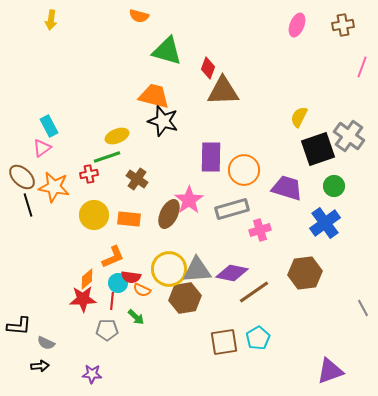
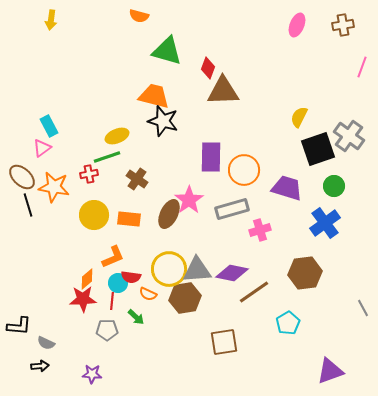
orange semicircle at (142, 290): moved 6 px right, 4 px down
cyan pentagon at (258, 338): moved 30 px right, 15 px up
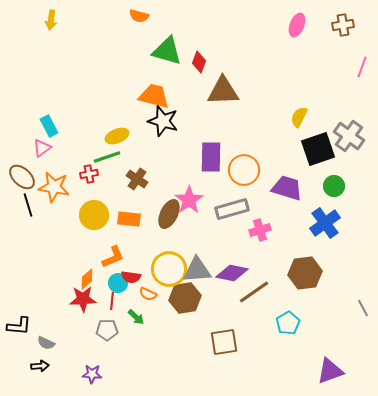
red diamond at (208, 68): moved 9 px left, 6 px up
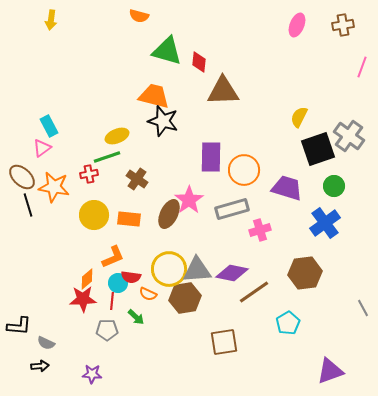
red diamond at (199, 62): rotated 15 degrees counterclockwise
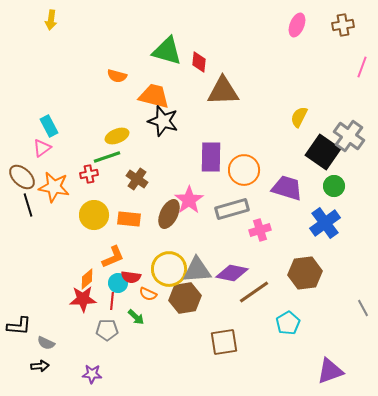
orange semicircle at (139, 16): moved 22 px left, 60 px down
black square at (318, 149): moved 5 px right, 3 px down; rotated 36 degrees counterclockwise
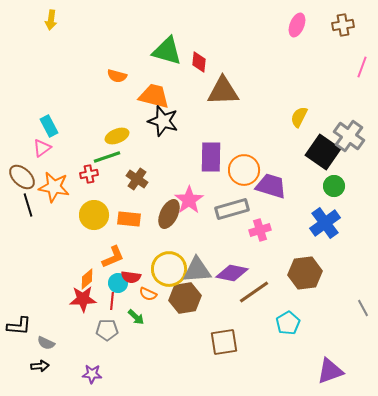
purple trapezoid at (287, 188): moved 16 px left, 2 px up
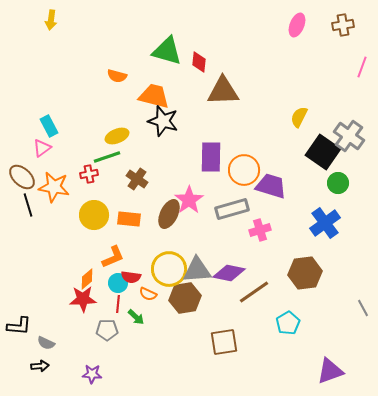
green circle at (334, 186): moved 4 px right, 3 px up
purple diamond at (232, 273): moved 3 px left
red line at (112, 301): moved 6 px right, 3 px down
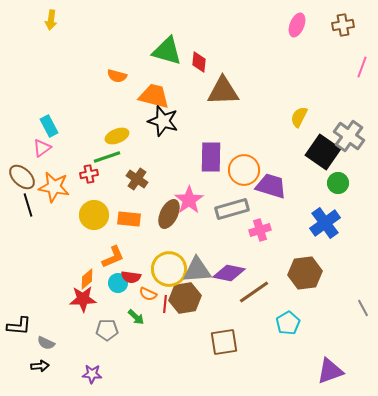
red line at (118, 304): moved 47 px right
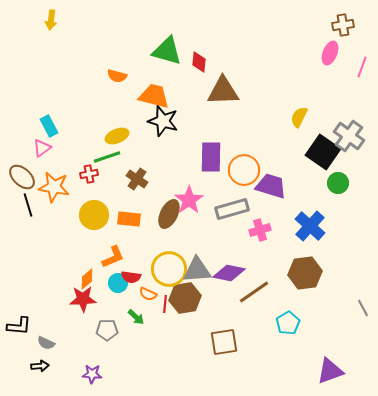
pink ellipse at (297, 25): moved 33 px right, 28 px down
blue cross at (325, 223): moved 15 px left, 3 px down; rotated 12 degrees counterclockwise
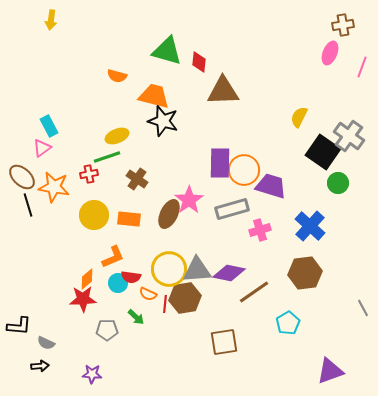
purple rectangle at (211, 157): moved 9 px right, 6 px down
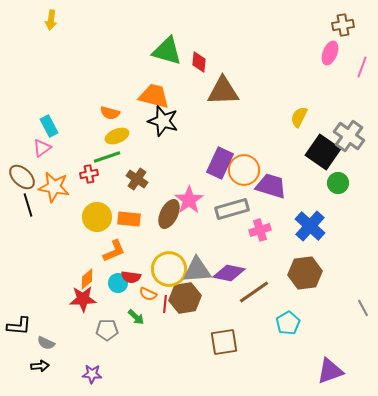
orange semicircle at (117, 76): moved 7 px left, 37 px down
purple rectangle at (220, 163): rotated 24 degrees clockwise
yellow circle at (94, 215): moved 3 px right, 2 px down
orange L-shape at (113, 257): moved 1 px right, 6 px up
